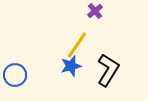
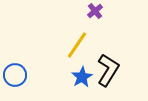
blue star: moved 11 px right, 11 px down; rotated 15 degrees counterclockwise
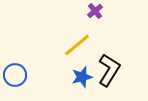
yellow line: rotated 16 degrees clockwise
black L-shape: moved 1 px right
blue star: rotated 15 degrees clockwise
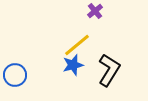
blue star: moved 9 px left, 12 px up
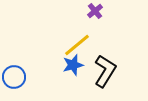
black L-shape: moved 4 px left, 1 px down
blue circle: moved 1 px left, 2 px down
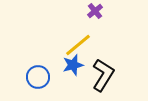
yellow line: moved 1 px right
black L-shape: moved 2 px left, 4 px down
blue circle: moved 24 px right
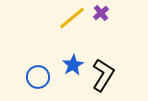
purple cross: moved 6 px right, 2 px down
yellow line: moved 6 px left, 27 px up
blue star: rotated 15 degrees counterclockwise
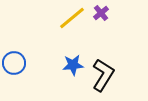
blue star: rotated 25 degrees clockwise
blue circle: moved 24 px left, 14 px up
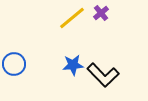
blue circle: moved 1 px down
black L-shape: rotated 104 degrees clockwise
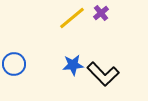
black L-shape: moved 1 px up
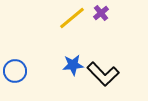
blue circle: moved 1 px right, 7 px down
